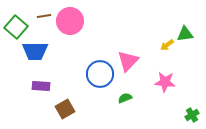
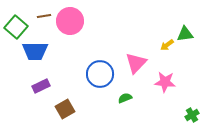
pink triangle: moved 8 px right, 2 px down
purple rectangle: rotated 30 degrees counterclockwise
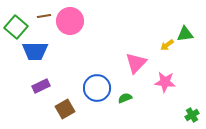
blue circle: moved 3 px left, 14 px down
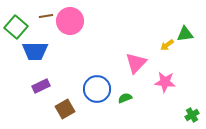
brown line: moved 2 px right
blue circle: moved 1 px down
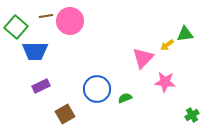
pink triangle: moved 7 px right, 5 px up
brown square: moved 5 px down
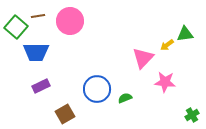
brown line: moved 8 px left
blue trapezoid: moved 1 px right, 1 px down
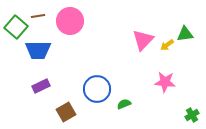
blue trapezoid: moved 2 px right, 2 px up
pink triangle: moved 18 px up
green semicircle: moved 1 px left, 6 px down
brown square: moved 1 px right, 2 px up
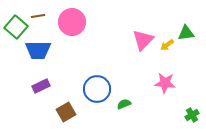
pink circle: moved 2 px right, 1 px down
green triangle: moved 1 px right, 1 px up
pink star: moved 1 px down
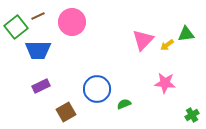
brown line: rotated 16 degrees counterclockwise
green square: rotated 10 degrees clockwise
green triangle: moved 1 px down
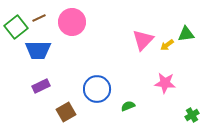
brown line: moved 1 px right, 2 px down
green semicircle: moved 4 px right, 2 px down
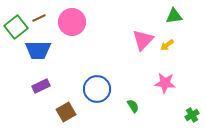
green triangle: moved 12 px left, 18 px up
green semicircle: moved 5 px right; rotated 80 degrees clockwise
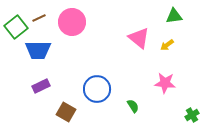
pink triangle: moved 4 px left, 2 px up; rotated 35 degrees counterclockwise
brown square: rotated 30 degrees counterclockwise
